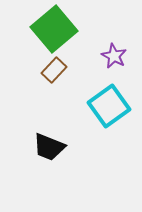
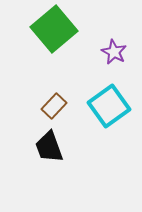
purple star: moved 4 px up
brown rectangle: moved 36 px down
black trapezoid: rotated 48 degrees clockwise
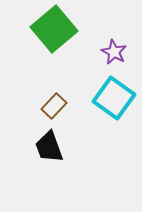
cyan square: moved 5 px right, 8 px up; rotated 18 degrees counterclockwise
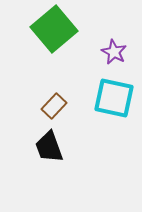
cyan square: rotated 24 degrees counterclockwise
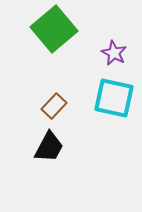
purple star: moved 1 px down
black trapezoid: rotated 132 degrees counterclockwise
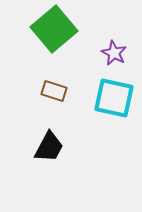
brown rectangle: moved 15 px up; rotated 65 degrees clockwise
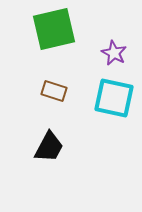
green square: rotated 27 degrees clockwise
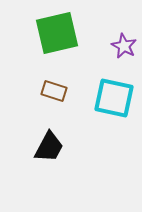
green square: moved 3 px right, 4 px down
purple star: moved 10 px right, 7 px up
